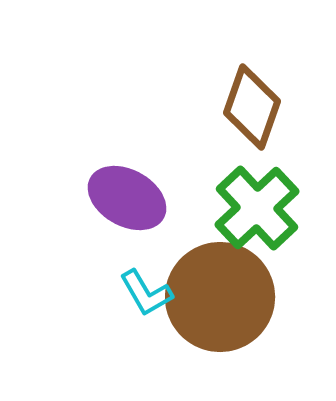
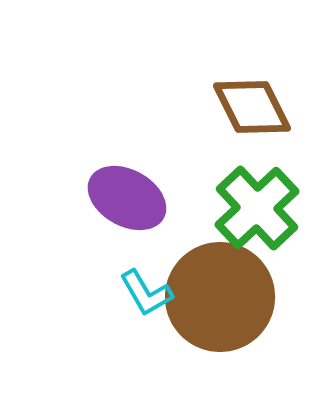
brown diamond: rotated 46 degrees counterclockwise
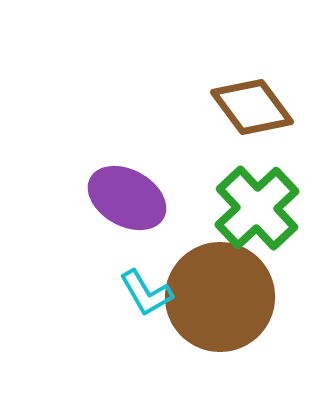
brown diamond: rotated 10 degrees counterclockwise
